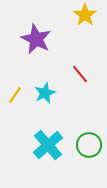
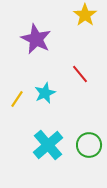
yellow line: moved 2 px right, 4 px down
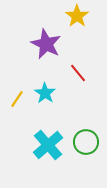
yellow star: moved 8 px left, 1 px down
purple star: moved 10 px right, 5 px down
red line: moved 2 px left, 1 px up
cyan star: rotated 15 degrees counterclockwise
green circle: moved 3 px left, 3 px up
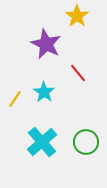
cyan star: moved 1 px left, 1 px up
yellow line: moved 2 px left
cyan cross: moved 6 px left, 3 px up
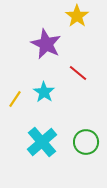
red line: rotated 12 degrees counterclockwise
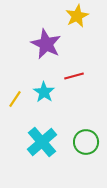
yellow star: rotated 10 degrees clockwise
red line: moved 4 px left, 3 px down; rotated 54 degrees counterclockwise
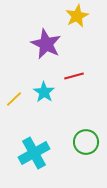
yellow line: moved 1 px left; rotated 12 degrees clockwise
cyan cross: moved 8 px left, 11 px down; rotated 12 degrees clockwise
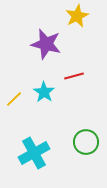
purple star: rotated 12 degrees counterclockwise
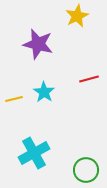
purple star: moved 8 px left
red line: moved 15 px right, 3 px down
yellow line: rotated 30 degrees clockwise
green circle: moved 28 px down
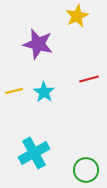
yellow line: moved 8 px up
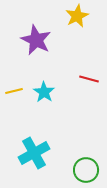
purple star: moved 2 px left, 4 px up; rotated 12 degrees clockwise
red line: rotated 30 degrees clockwise
